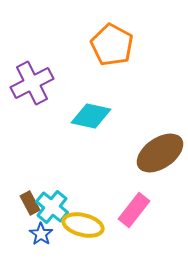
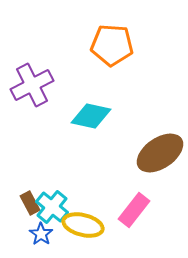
orange pentagon: rotated 24 degrees counterclockwise
purple cross: moved 2 px down
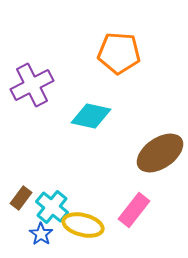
orange pentagon: moved 7 px right, 8 px down
brown rectangle: moved 9 px left, 5 px up; rotated 65 degrees clockwise
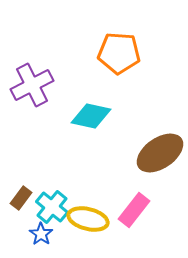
yellow ellipse: moved 5 px right, 6 px up
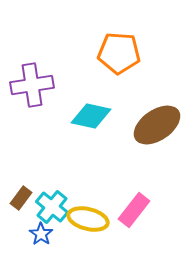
purple cross: rotated 18 degrees clockwise
brown ellipse: moved 3 px left, 28 px up
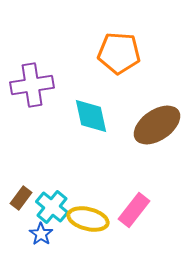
cyan diamond: rotated 66 degrees clockwise
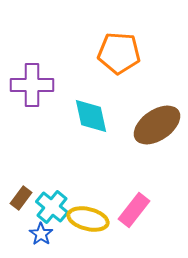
purple cross: rotated 9 degrees clockwise
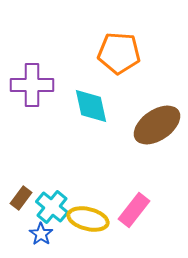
cyan diamond: moved 10 px up
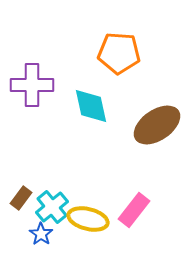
cyan cross: rotated 12 degrees clockwise
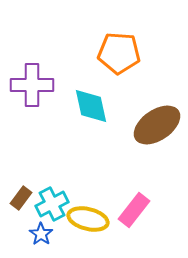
cyan cross: moved 3 px up; rotated 12 degrees clockwise
